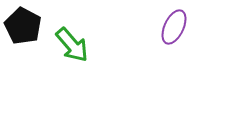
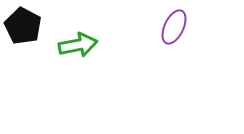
green arrow: moved 6 px right; rotated 60 degrees counterclockwise
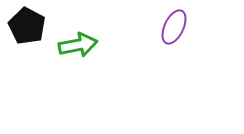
black pentagon: moved 4 px right
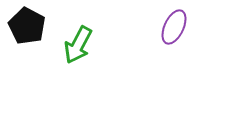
green arrow: rotated 129 degrees clockwise
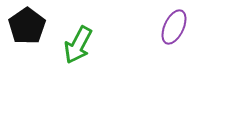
black pentagon: rotated 9 degrees clockwise
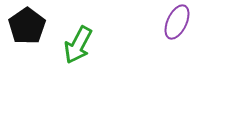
purple ellipse: moved 3 px right, 5 px up
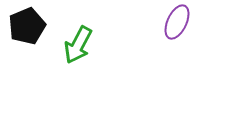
black pentagon: rotated 12 degrees clockwise
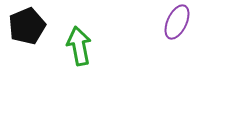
green arrow: moved 1 px right, 1 px down; rotated 141 degrees clockwise
